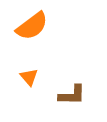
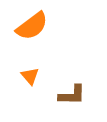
orange triangle: moved 1 px right, 1 px up
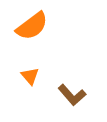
brown L-shape: rotated 48 degrees clockwise
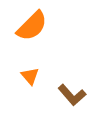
orange semicircle: rotated 8 degrees counterclockwise
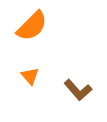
brown L-shape: moved 6 px right, 5 px up
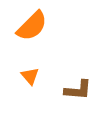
brown L-shape: rotated 44 degrees counterclockwise
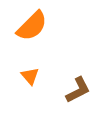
brown L-shape: rotated 32 degrees counterclockwise
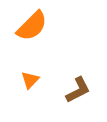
orange triangle: moved 4 px down; rotated 24 degrees clockwise
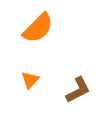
orange semicircle: moved 6 px right, 2 px down
